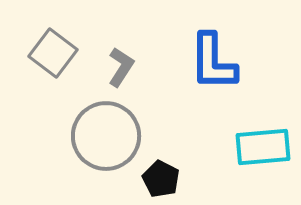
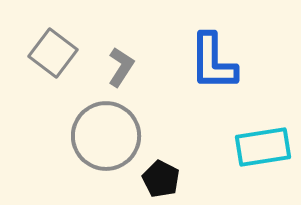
cyan rectangle: rotated 4 degrees counterclockwise
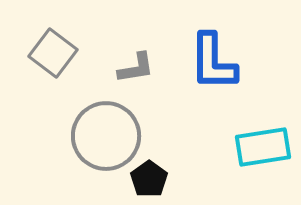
gray L-shape: moved 15 px right, 1 px down; rotated 48 degrees clockwise
black pentagon: moved 12 px left; rotated 9 degrees clockwise
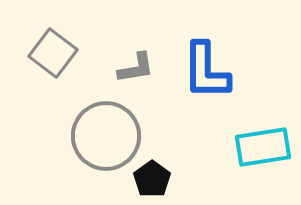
blue L-shape: moved 7 px left, 9 px down
black pentagon: moved 3 px right
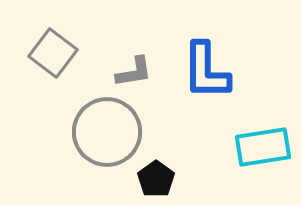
gray L-shape: moved 2 px left, 4 px down
gray circle: moved 1 px right, 4 px up
black pentagon: moved 4 px right
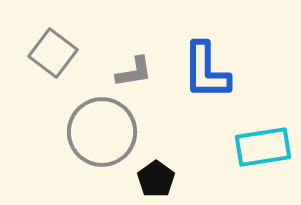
gray circle: moved 5 px left
